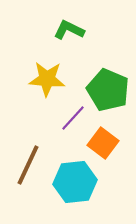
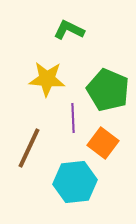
purple line: rotated 44 degrees counterclockwise
brown line: moved 1 px right, 17 px up
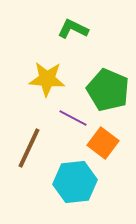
green L-shape: moved 4 px right, 1 px up
purple line: rotated 60 degrees counterclockwise
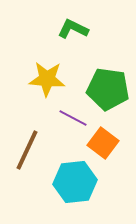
green pentagon: moved 1 px up; rotated 15 degrees counterclockwise
brown line: moved 2 px left, 2 px down
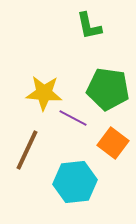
green L-shape: moved 16 px right, 3 px up; rotated 128 degrees counterclockwise
yellow star: moved 3 px left, 14 px down
orange square: moved 10 px right
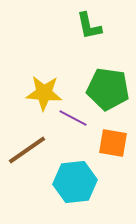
orange square: rotated 28 degrees counterclockwise
brown line: rotated 30 degrees clockwise
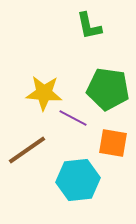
cyan hexagon: moved 3 px right, 2 px up
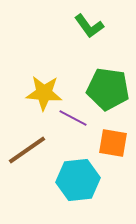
green L-shape: rotated 24 degrees counterclockwise
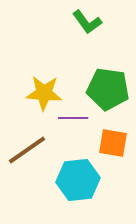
green L-shape: moved 2 px left, 4 px up
purple line: rotated 28 degrees counterclockwise
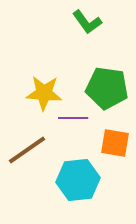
green pentagon: moved 1 px left, 1 px up
orange square: moved 2 px right
